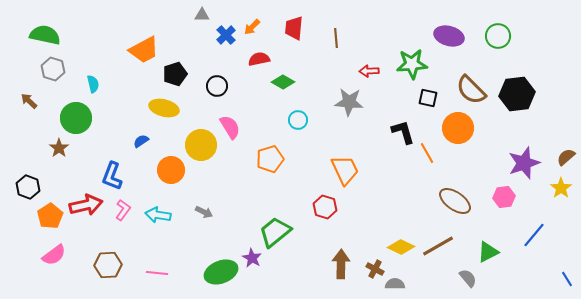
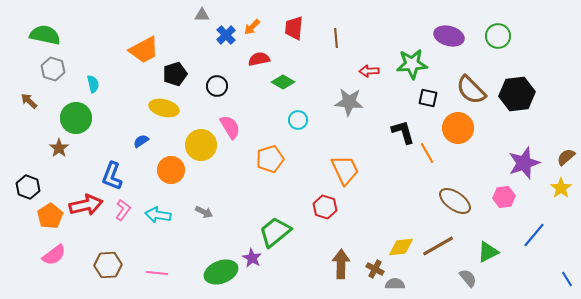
yellow diamond at (401, 247): rotated 32 degrees counterclockwise
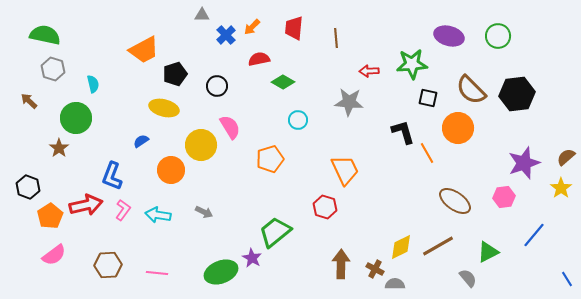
yellow diamond at (401, 247): rotated 20 degrees counterclockwise
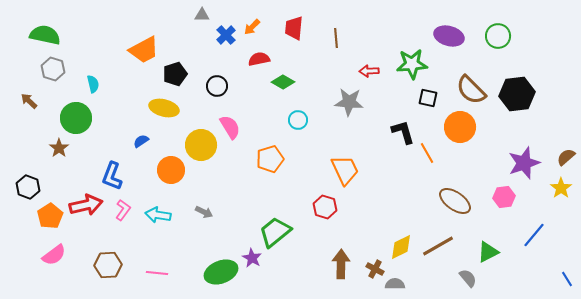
orange circle at (458, 128): moved 2 px right, 1 px up
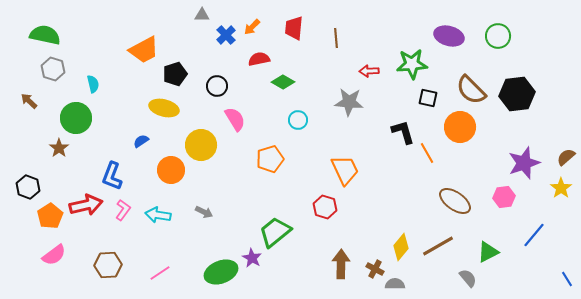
pink semicircle at (230, 127): moved 5 px right, 8 px up
yellow diamond at (401, 247): rotated 24 degrees counterclockwise
pink line at (157, 273): moved 3 px right; rotated 40 degrees counterclockwise
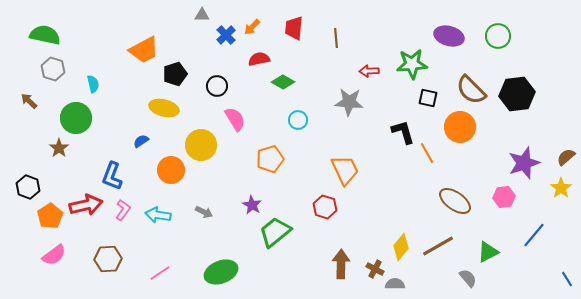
purple star at (252, 258): moved 53 px up
brown hexagon at (108, 265): moved 6 px up
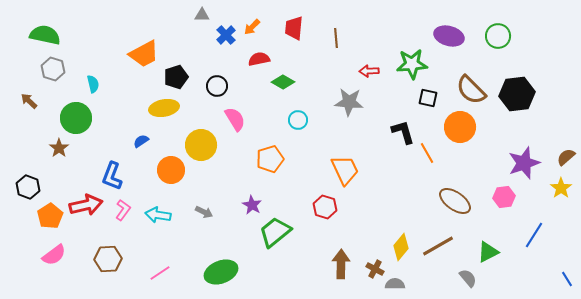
orange trapezoid at (144, 50): moved 4 px down
black pentagon at (175, 74): moved 1 px right, 3 px down
yellow ellipse at (164, 108): rotated 24 degrees counterclockwise
blue line at (534, 235): rotated 8 degrees counterclockwise
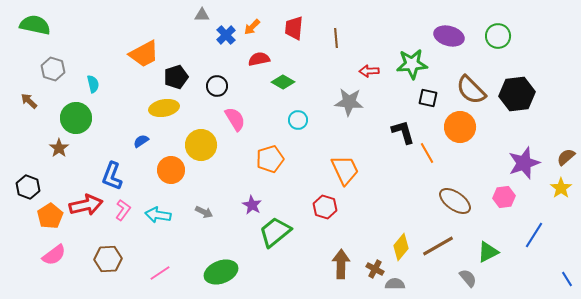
green semicircle at (45, 35): moved 10 px left, 10 px up
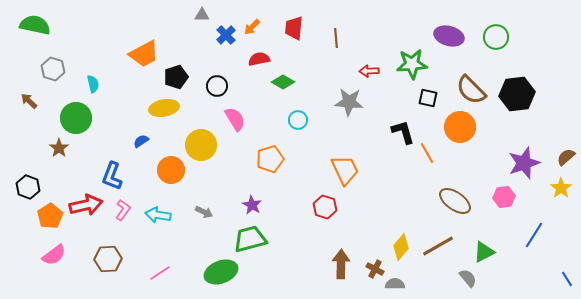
green circle at (498, 36): moved 2 px left, 1 px down
green trapezoid at (275, 232): moved 25 px left, 7 px down; rotated 24 degrees clockwise
green triangle at (488, 252): moved 4 px left
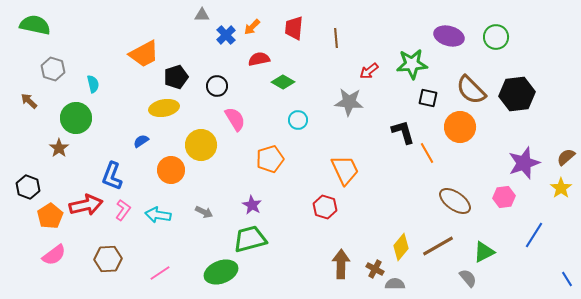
red arrow at (369, 71): rotated 36 degrees counterclockwise
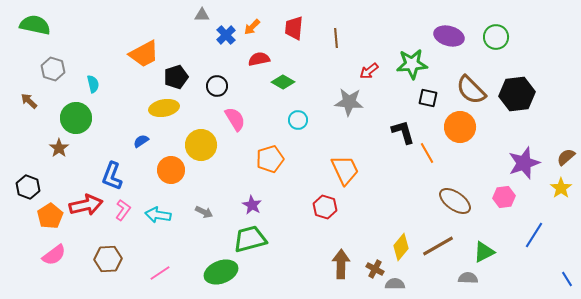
gray semicircle at (468, 278): rotated 48 degrees counterclockwise
